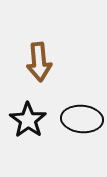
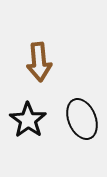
black ellipse: rotated 63 degrees clockwise
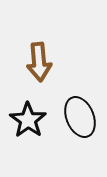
black ellipse: moved 2 px left, 2 px up
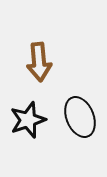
black star: rotated 18 degrees clockwise
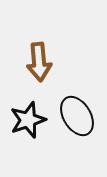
black ellipse: moved 3 px left, 1 px up; rotated 9 degrees counterclockwise
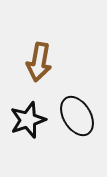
brown arrow: rotated 15 degrees clockwise
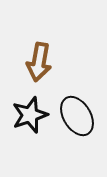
black star: moved 2 px right, 5 px up
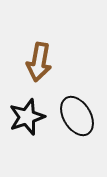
black star: moved 3 px left, 2 px down
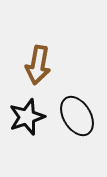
brown arrow: moved 1 px left, 3 px down
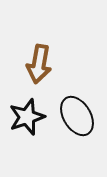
brown arrow: moved 1 px right, 1 px up
